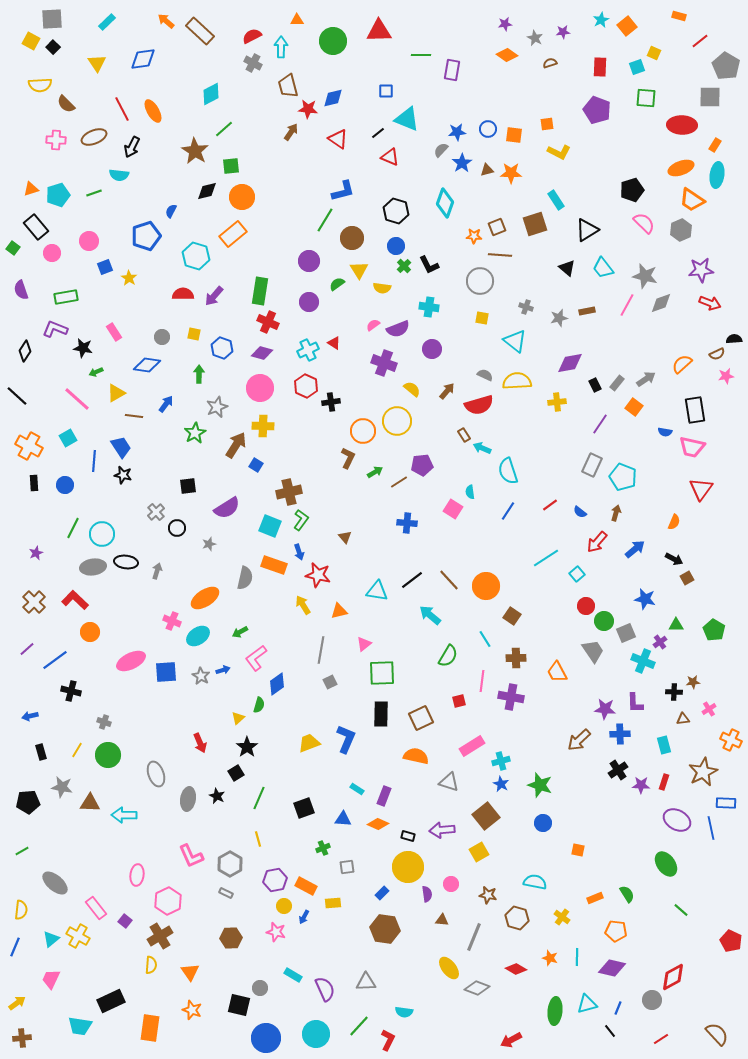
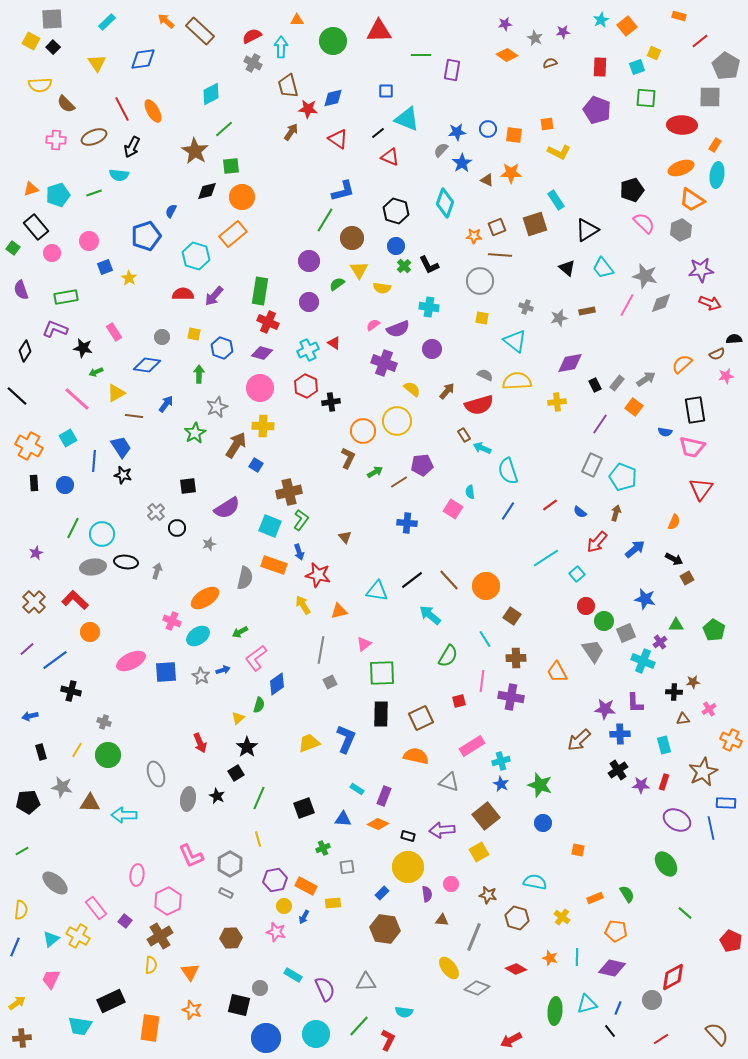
brown triangle at (487, 170): moved 10 px down; rotated 40 degrees clockwise
green line at (681, 910): moved 4 px right, 3 px down
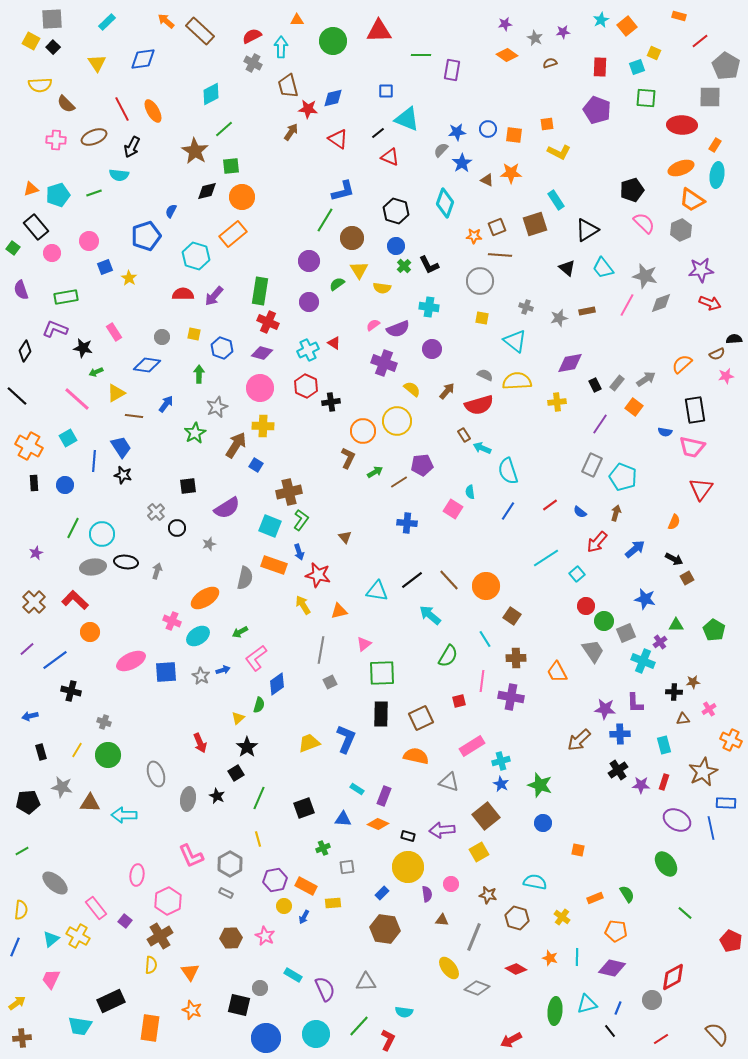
pink star at (276, 932): moved 11 px left, 4 px down; rotated 12 degrees clockwise
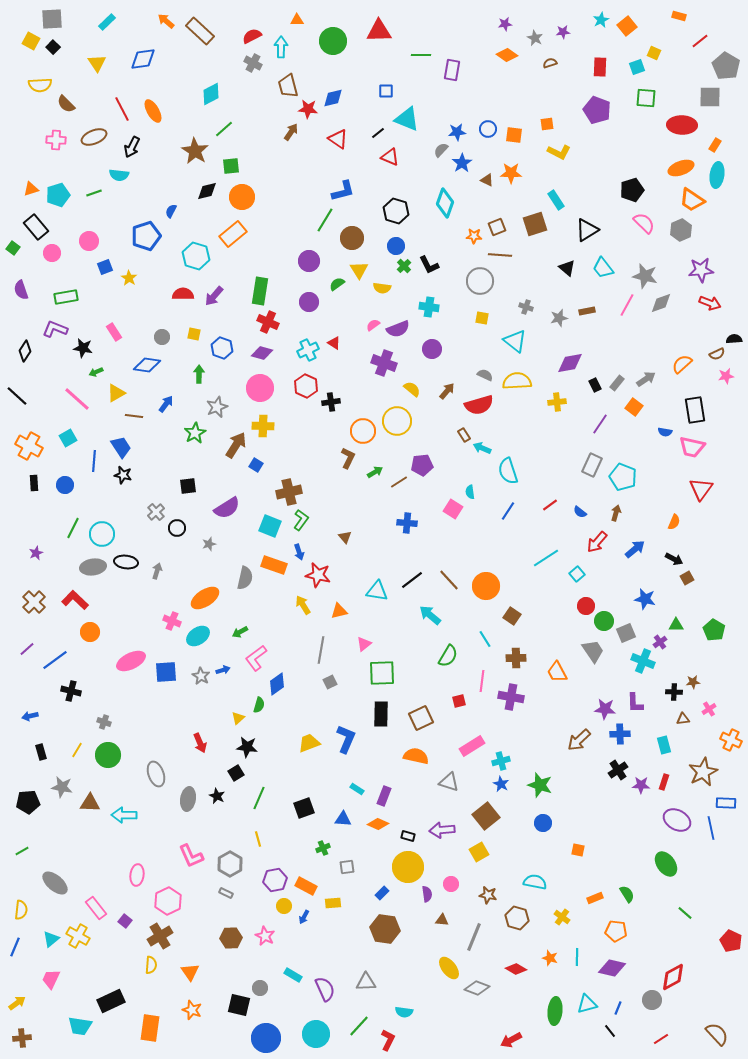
black star at (247, 747): rotated 30 degrees counterclockwise
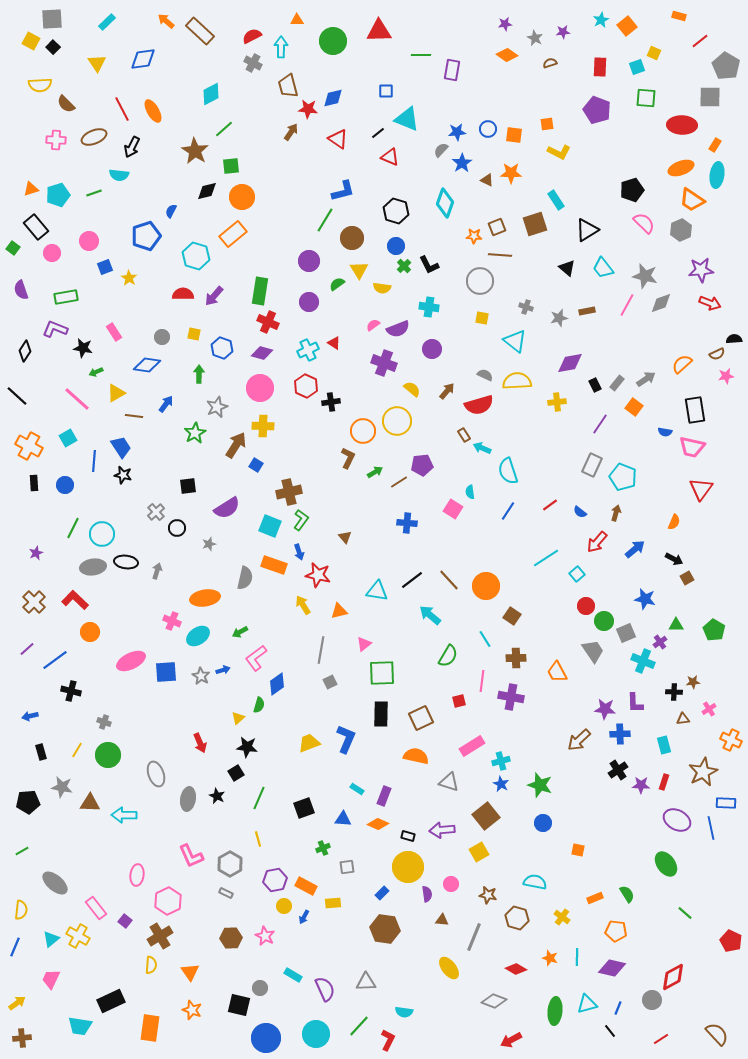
orange ellipse at (205, 598): rotated 24 degrees clockwise
gray diamond at (477, 988): moved 17 px right, 13 px down
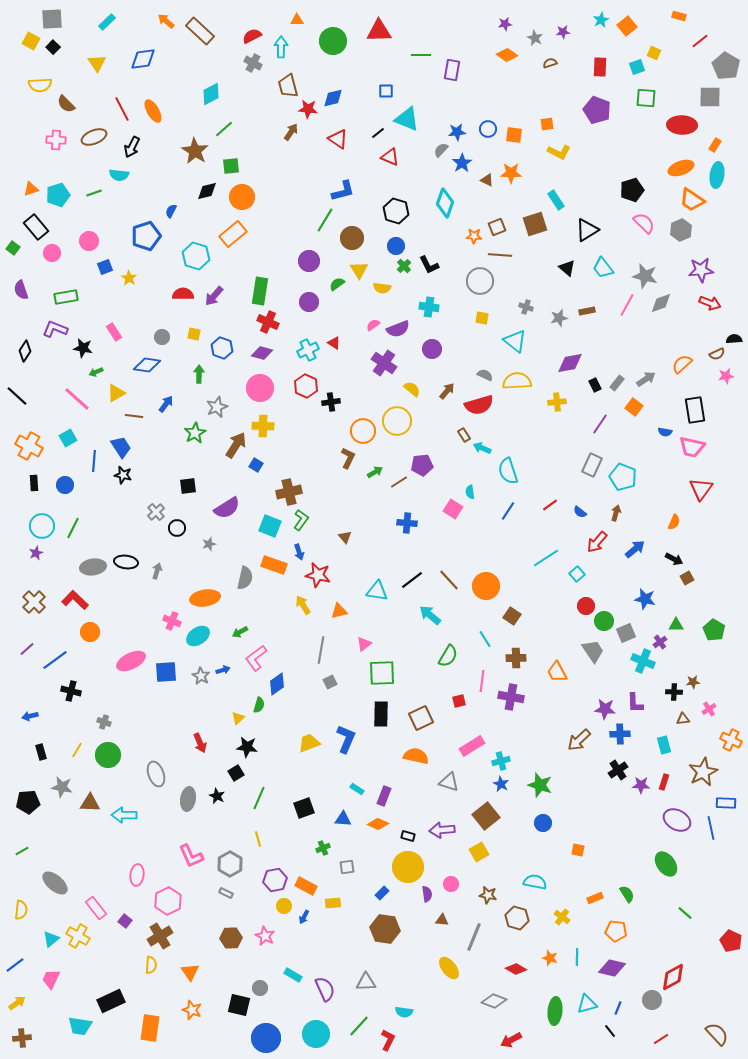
purple cross at (384, 363): rotated 15 degrees clockwise
cyan circle at (102, 534): moved 60 px left, 8 px up
blue line at (15, 947): moved 18 px down; rotated 30 degrees clockwise
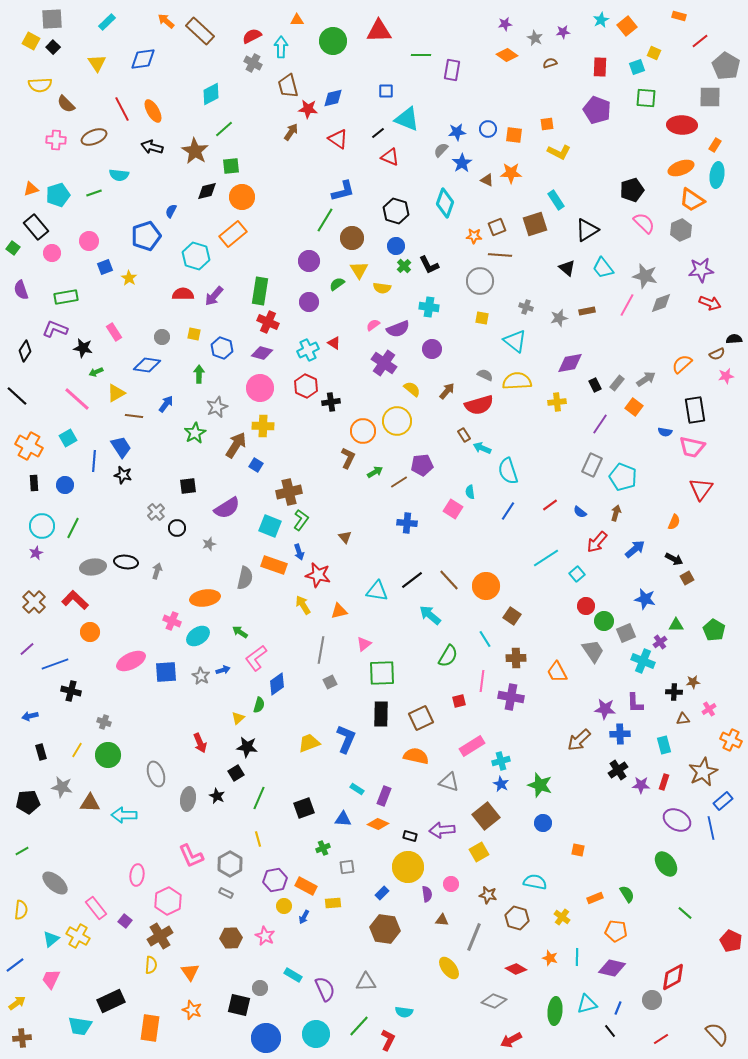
black arrow at (132, 147): moved 20 px right; rotated 80 degrees clockwise
green arrow at (240, 632): rotated 63 degrees clockwise
blue line at (55, 660): moved 4 px down; rotated 16 degrees clockwise
blue rectangle at (726, 803): moved 3 px left, 2 px up; rotated 42 degrees counterclockwise
black rectangle at (408, 836): moved 2 px right
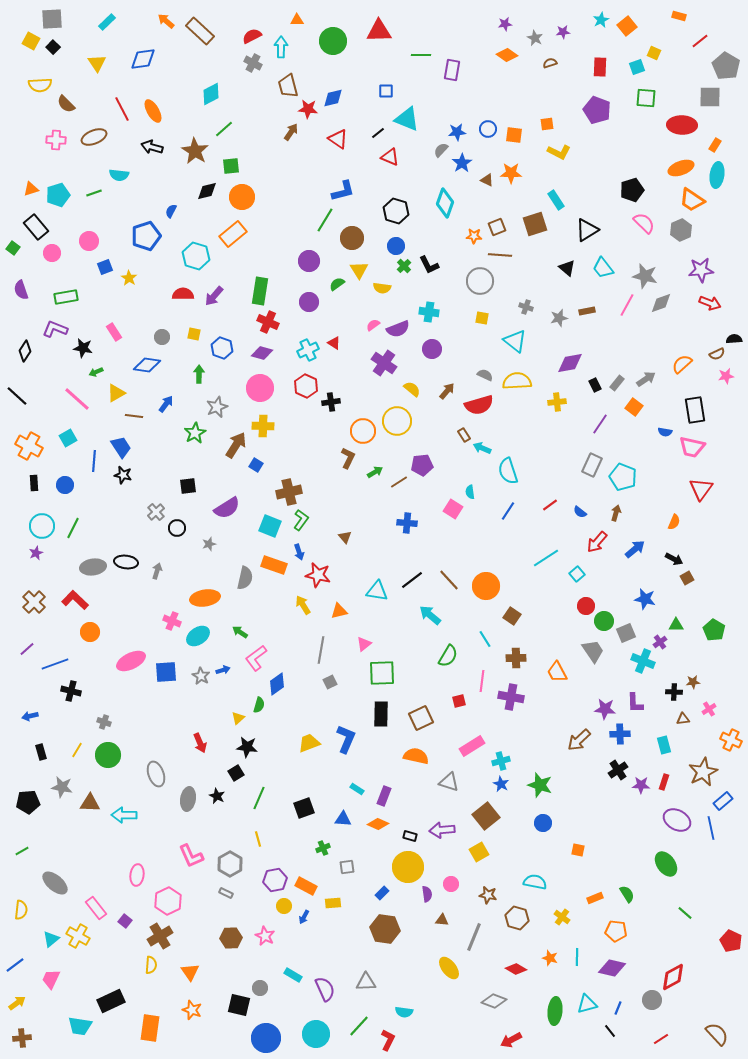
cyan cross at (429, 307): moved 5 px down
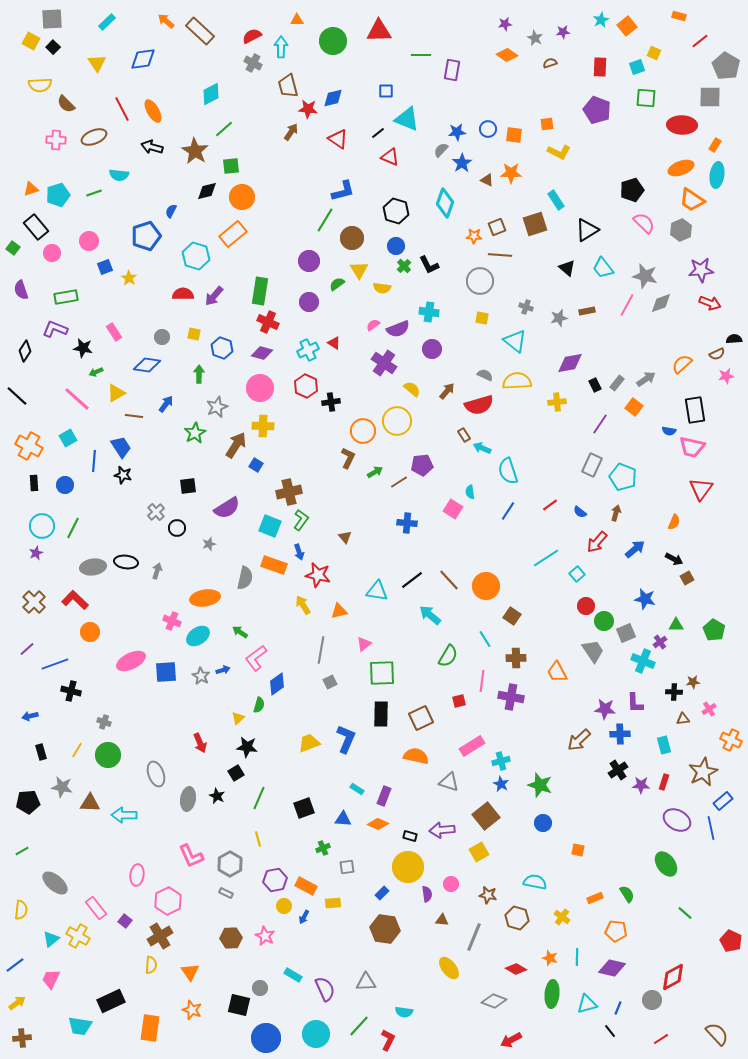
blue semicircle at (665, 432): moved 4 px right, 1 px up
green ellipse at (555, 1011): moved 3 px left, 17 px up
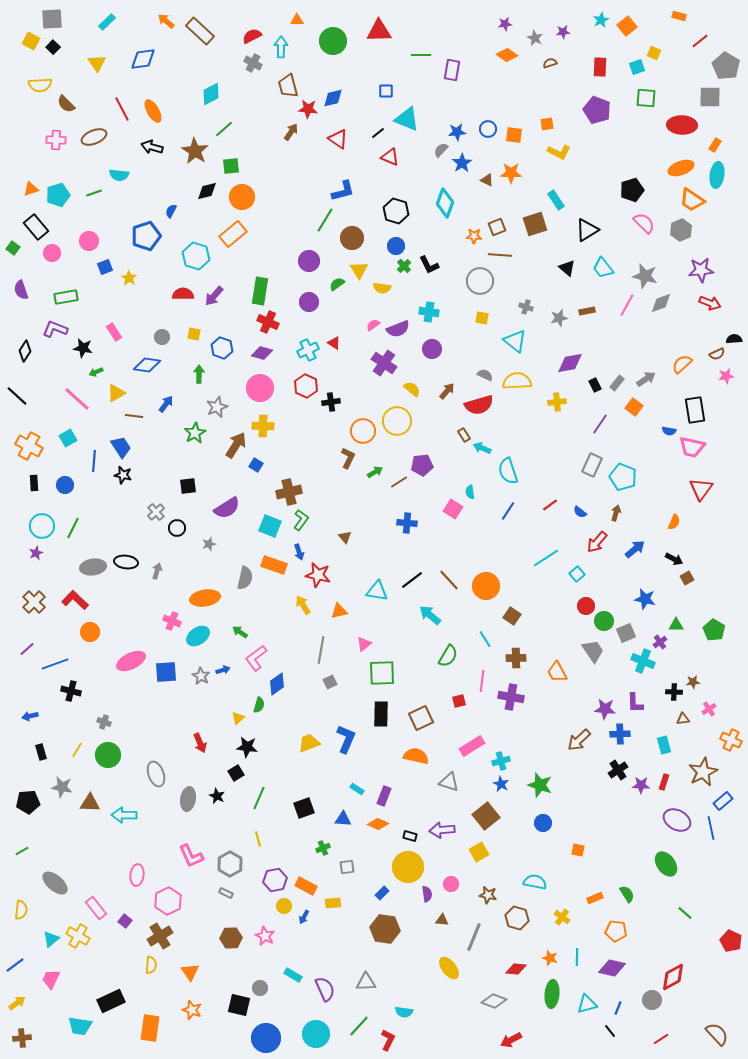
red diamond at (516, 969): rotated 25 degrees counterclockwise
